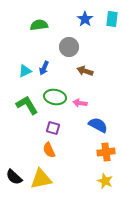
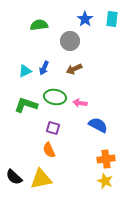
gray circle: moved 1 px right, 6 px up
brown arrow: moved 11 px left, 2 px up; rotated 42 degrees counterclockwise
green L-shape: moved 1 px left; rotated 40 degrees counterclockwise
orange cross: moved 7 px down
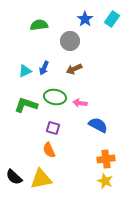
cyan rectangle: rotated 28 degrees clockwise
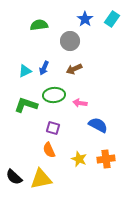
green ellipse: moved 1 px left, 2 px up; rotated 15 degrees counterclockwise
yellow star: moved 26 px left, 22 px up
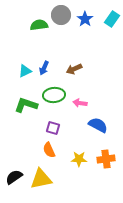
gray circle: moved 9 px left, 26 px up
yellow star: rotated 21 degrees counterclockwise
black semicircle: rotated 102 degrees clockwise
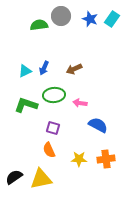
gray circle: moved 1 px down
blue star: moved 5 px right; rotated 14 degrees counterclockwise
